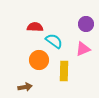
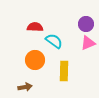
pink triangle: moved 5 px right, 6 px up
orange circle: moved 4 px left
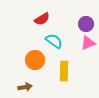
red semicircle: moved 7 px right, 8 px up; rotated 147 degrees clockwise
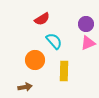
cyan semicircle: rotated 12 degrees clockwise
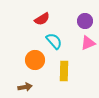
purple circle: moved 1 px left, 3 px up
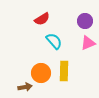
orange circle: moved 6 px right, 13 px down
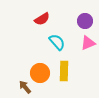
cyan semicircle: moved 3 px right, 1 px down
orange circle: moved 1 px left
brown arrow: rotated 120 degrees counterclockwise
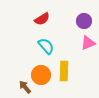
purple circle: moved 1 px left
cyan semicircle: moved 11 px left, 4 px down
orange circle: moved 1 px right, 2 px down
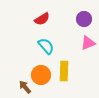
purple circle: moved 2 px up
